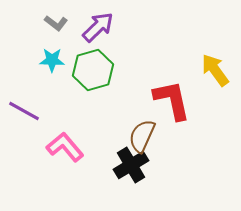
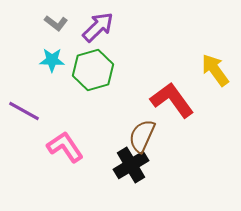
red L-shape: rotated 24 degrees counterclockwise
pink L-shape: rotated 6 degrees clockwise
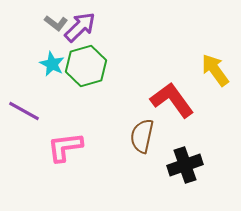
purple arrow: moved 18 px left
cyan star: moved 4 px down; rotated 25 degrees clockwise
green hexagon: moved 7 px left, 4 px up
brown semicircle: rotated 12 degrees counterclockwise
pink L-shape: rotated 63 degrees counterclockwise
black cross: moved 54 px right; rotated 12 degrees clockwise
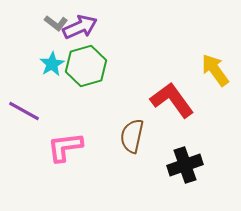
purple arrow: rotated 20 degrees clockwise
cyan star: rotated 15 degrees clockwise
brown semicircle: moved 10 px left
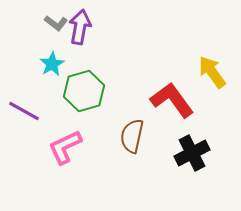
purple arrow: rotated 56 degrees counterclockwise
green hexagon: moved 2 px left, 25 px down
yellow arrow: moved 3 px left, 2 px down
pink L-shape: rotated 18 degrees counterclockwise
black cross: moved 7 px right, 12 px up; rotated 8 degrees counterclockwise
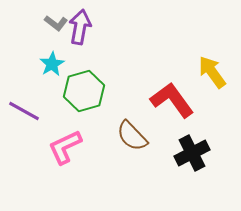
brown semicircle: rotated 56 degrees counterclockwise
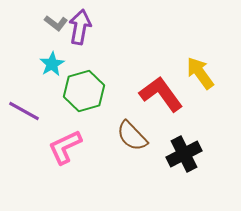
yellow arrow: moved 12 px left, 1 px down
red L-shape: moved 11 px left, 6 px up
black cross: moved 8 px left, 1 px down
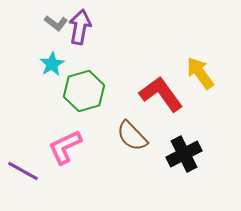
purple line: moved 1 px left, 60 px down
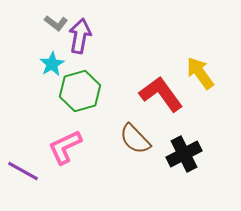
purple arrow: moved 9 px down
green hexagon: moved 4 px left
brown semicircle: moved 3 px right, 3 px down
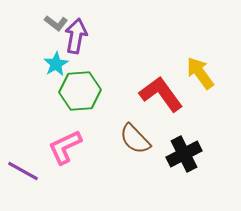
purple arrow: moved 4 px left
cyan star: moved 4 px right
green hexagon: rotated 12 degrees clockwise
